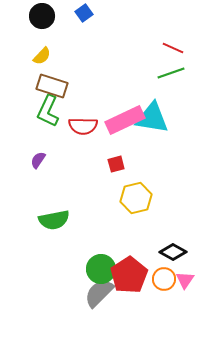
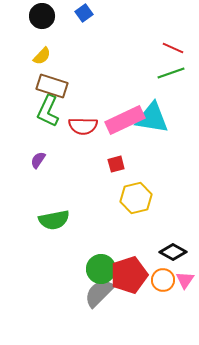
red pentagon: rotated 15 degrees clockwise
orange circle: moved 1 px left, 1 px down
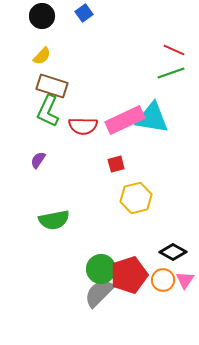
red line: moved 1 px right, 2 px down
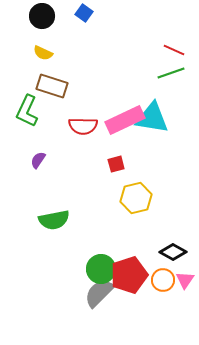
blue square: rotated 18 degrees counterclockwise
yellow semicircle: moved 1 px right, 3 px up; rotated 72 degrees clockwise
green L-shape: moved 21 px left
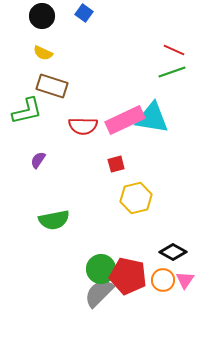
green line: moved 1 px right, 1 px up
green L-shape: rotated 128 degrees counterclockwise
red pentagon: moved 1 px left, 1 px down; rotated 30 degrees clockwise
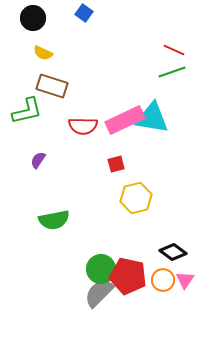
black circle: moved 9 px left, 2 px down
black diamond: rotated 8 degrees clockwise
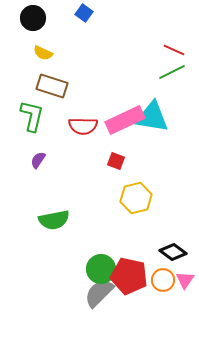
green line: rotated 8 degrees counterclockwise
green L-shape: moved 5 px right, 5 px down; rotated 64 degrees counterclockwise
cyan triangle: moved 1 px up
red square: moved 3 px up; rotated 36 degrees clockwise
red pentagon: moved 1 px right
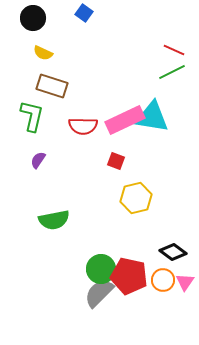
pink triangle: moved 2 px down
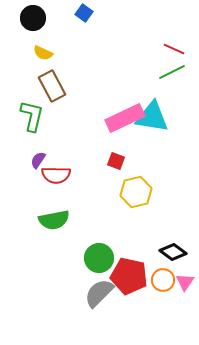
red line: moved 1 px up
brown rectangle: rotated 44 degrees clockwise
pink rectangle: moved 2 px up
red semicircle: moved 27 px left, 49 px down
yellow hexagon: moved 6 px up
green circle: moved 2 px left, 11 px up
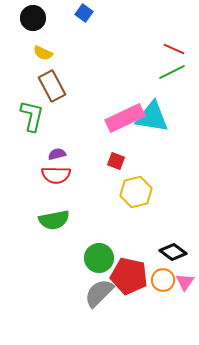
purple semicircle: moved 19 px right, 6 px up; rotated 42 degrees clockwise
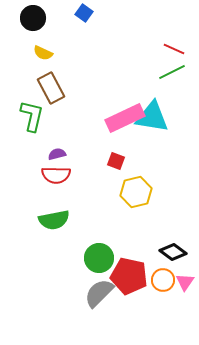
brown rectangle: moved 1 px left, 2 px down
